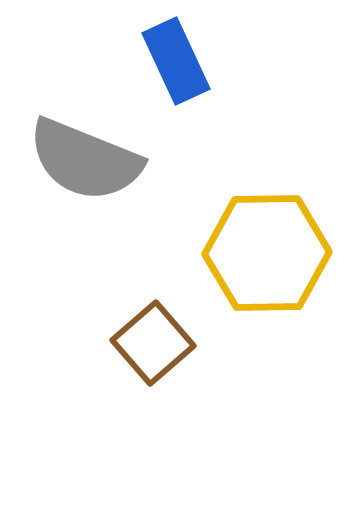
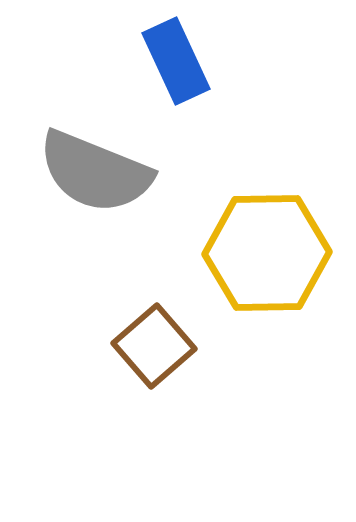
gray semicircle: moved 10 px right, 12 px down
brown square: moved 1 px right, 3 px down
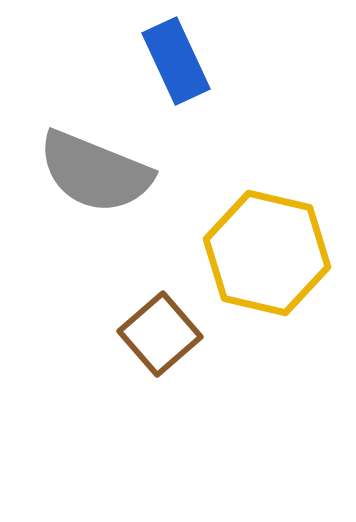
yellow hexagon: rotated 14 degrees clockwise
brown square: moved 6 px right, 12 px up
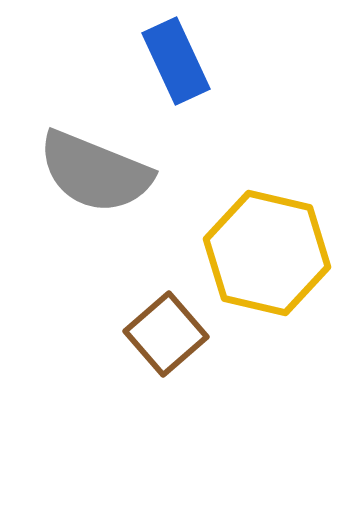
brown square: moved 6 px right
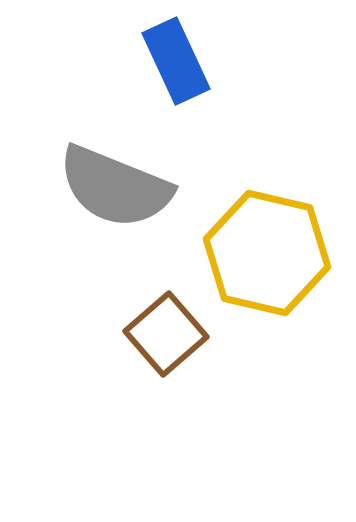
gray semicircle: moved 20 px right, 15 px down
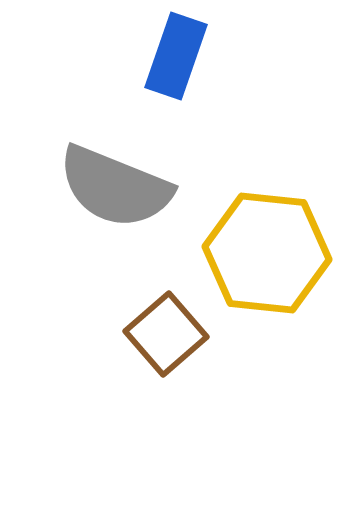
blue rectangle: moved 5 px up; rotated 44 degrees clockwise
yellow hexagon: rotated 7 degrees counterclockwise
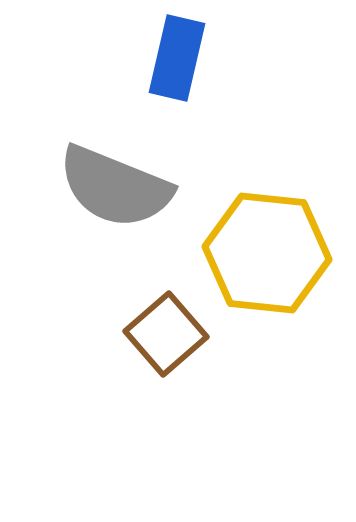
blue rectangle: moved 1 px right, 2 px down; rotated 6 degrees counterclockwise
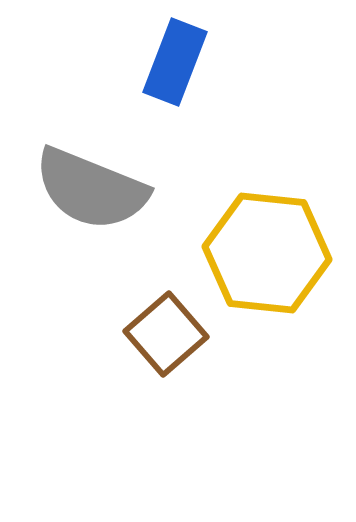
blue rectangle: moved 2 px left, 4 px down; rotated 8 degrees clockwise
gray semicircle: moved 24 px left, 2 px down
